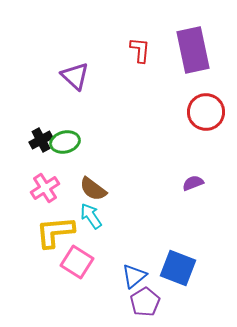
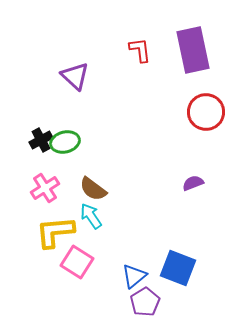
red L-shape: rotated 12 degrees counterclockwise
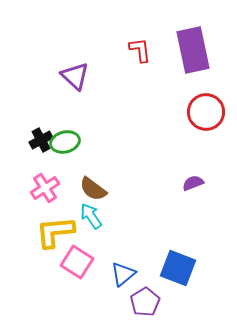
blue triangle: moved 11 px left, 2 px up
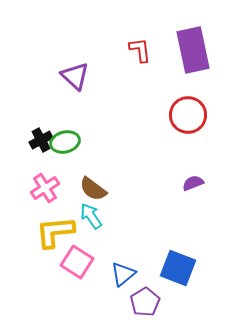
red circle: moved 18 px left, 3 px down
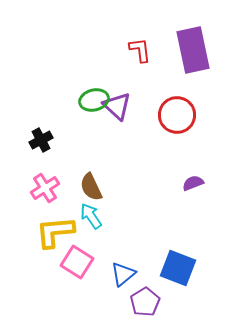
purple triangle: moved 42 px right, 30 px down
red circle: moved 11 px left
green ellipse: moved 29 px right, 42 px up
brown semicircle: moved 2 px left, 2 px up; rotated 28 degrees clockwise
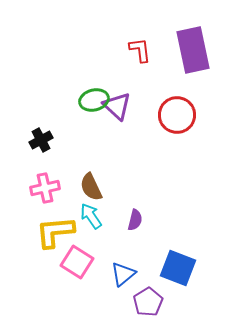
purple semicircle: moved 58 px left, 37 px down; rotated 125 degrees clockwise
pink cross: rotated 20 degrees clockwise
purple pentagon: moved 3 px right
